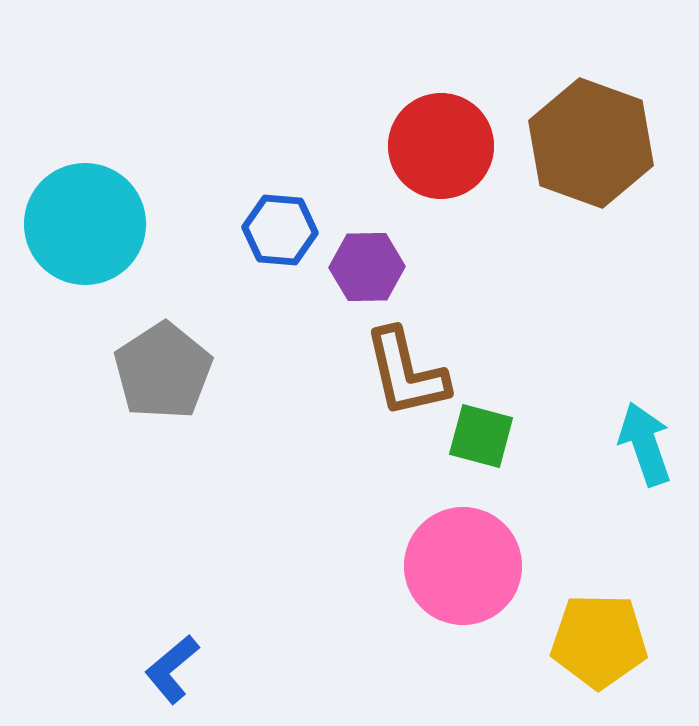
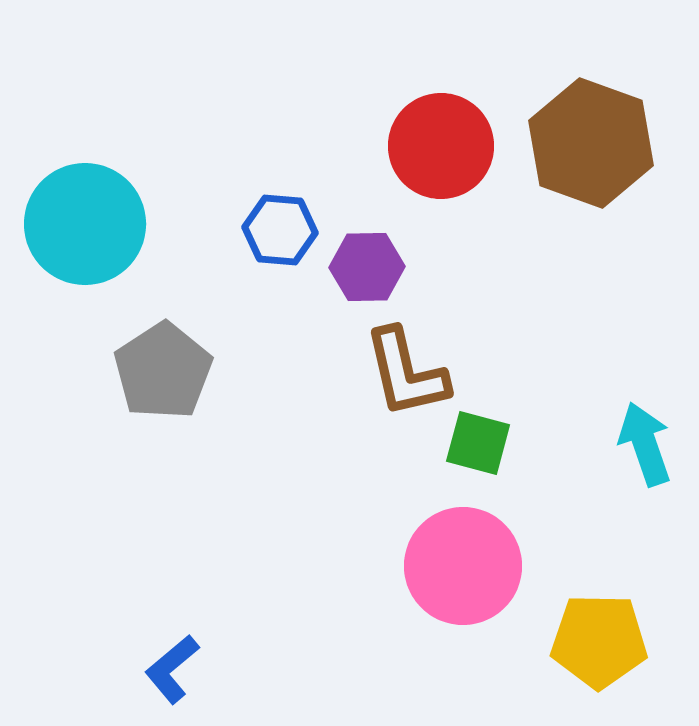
green square: moved 3 px left, 7 px down
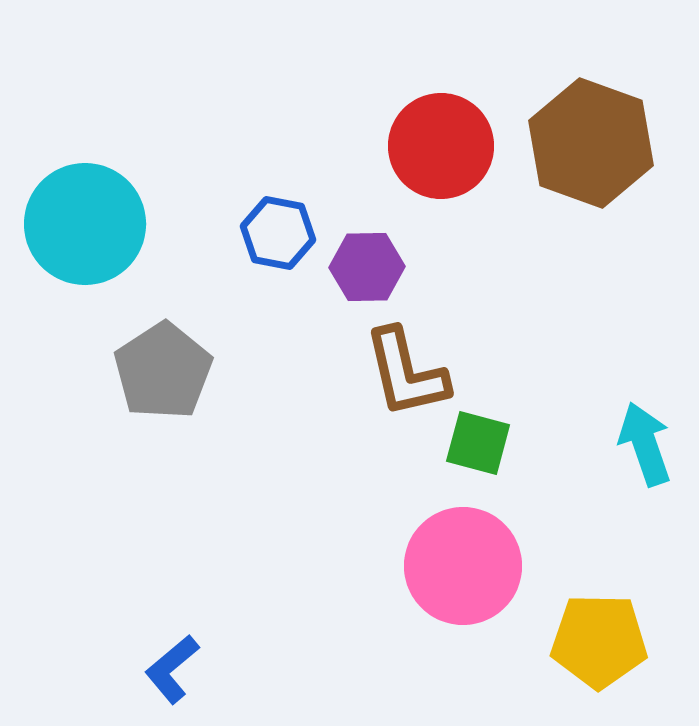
blue hexagon: moved 2 px left, 3 px down; rotated 6 degrees clockwise
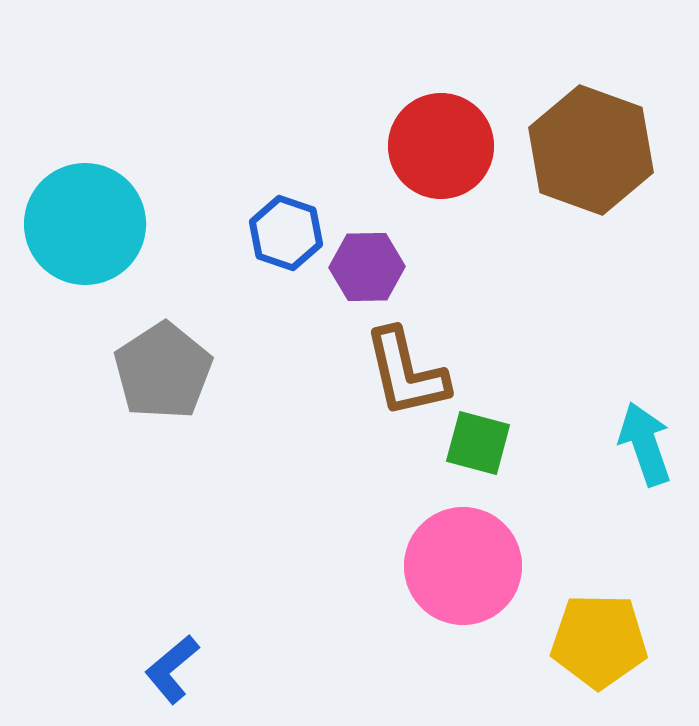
brown hexagon: moved 7 px down
blue hexagon: moved 8 px right; rotated 8 degrees clockwise
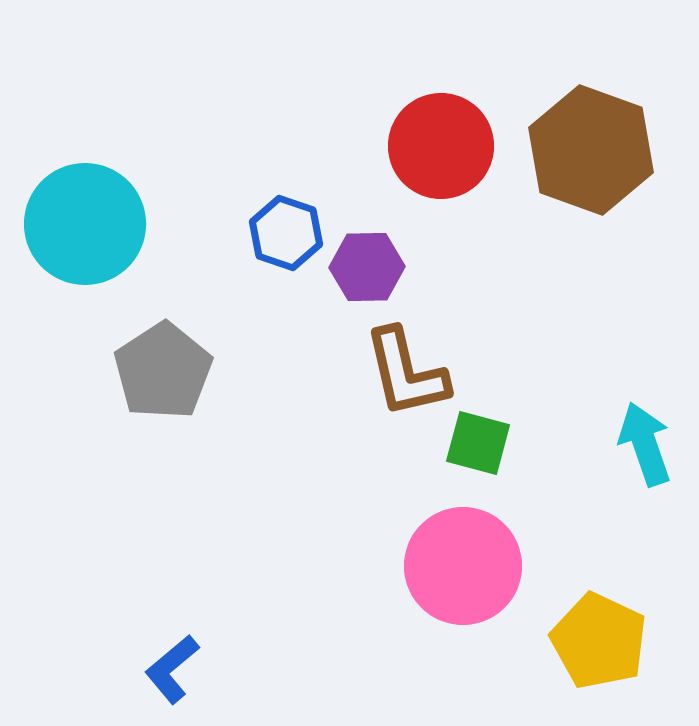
yellow pentagon: rotated 24 degrees clockwise
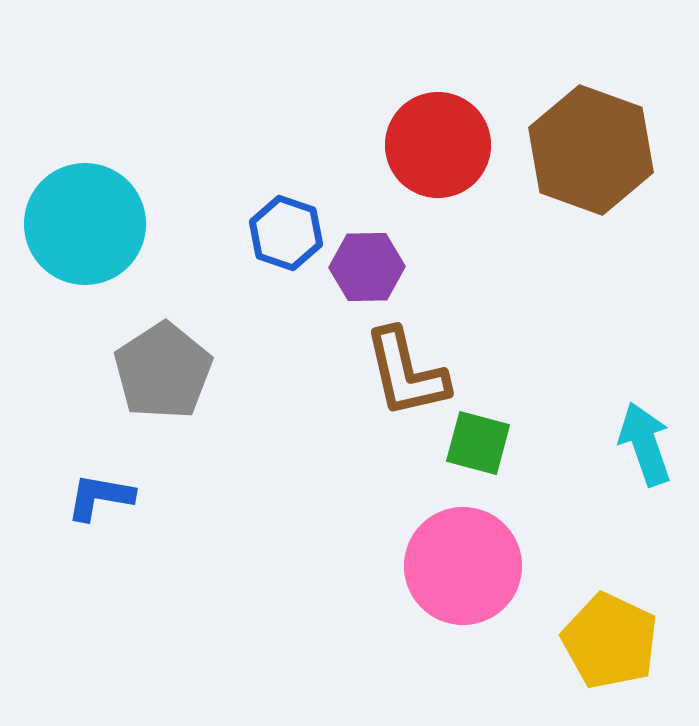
red circle: moved 3 px left, 1 px up
yellow pentagon: moved 11 px right
blue L-shape: moved 72 px left, 172 px up; rotated 50 degrees clockwise
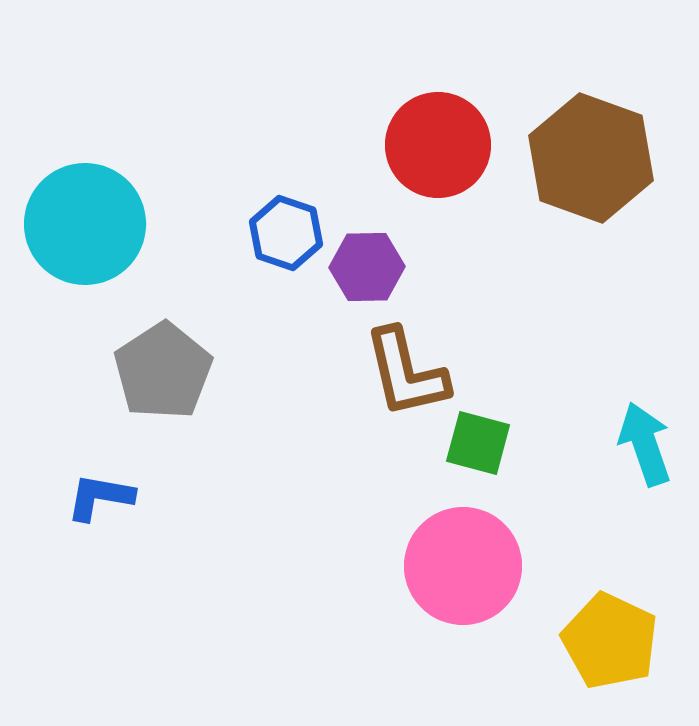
brown hexagon: moved 8 px down
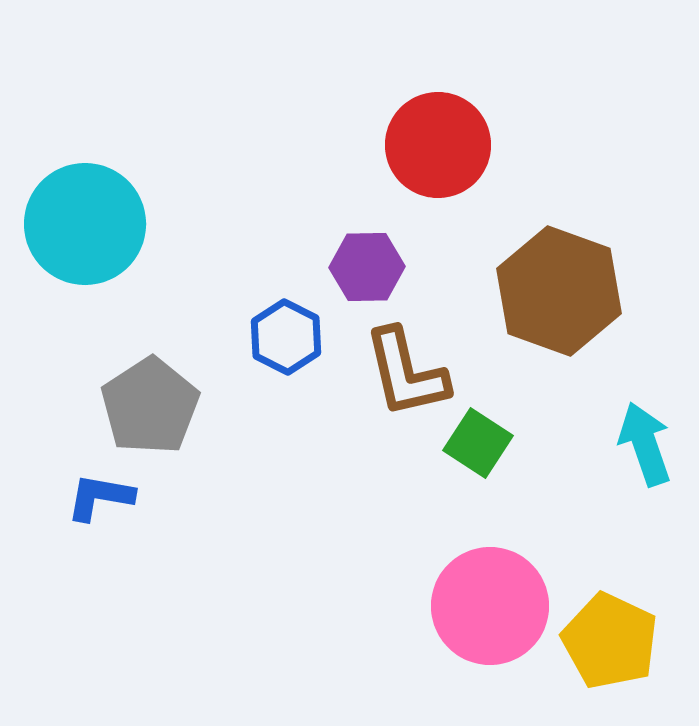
brown hexagon: moved 32 px left, 133 px down
blue hexagon: moved 104 px down; rotated 8 degrees clockwise
gray pentagon: moved 13 px left, 35 px down
green square: rotated 18 degrees clockwise
pink circle: moved 27 px right, 40 px down
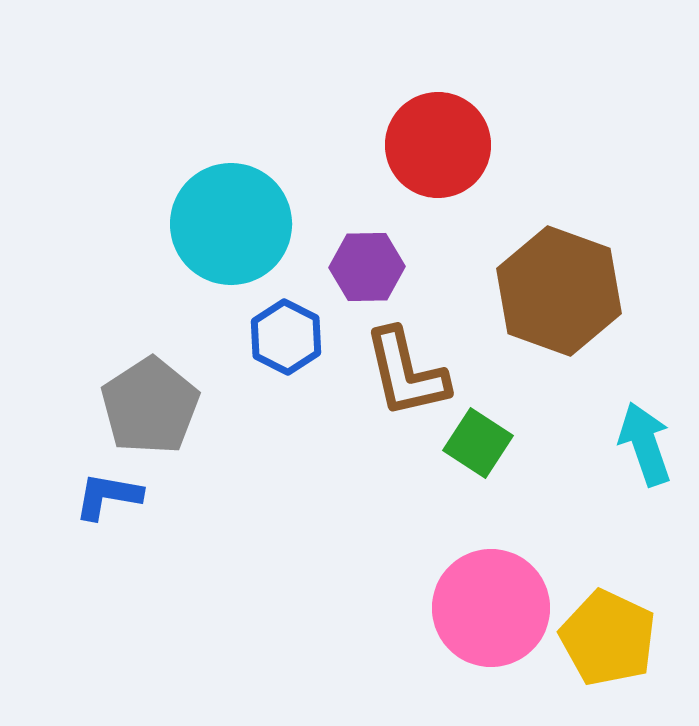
cyan circle: moved 146 px right
blue L-shape: moved 8 px right, 1 px up
pink circle: moved 1 px right, 2 px down
yellow pentagon: moved 2 px left, 3 px up
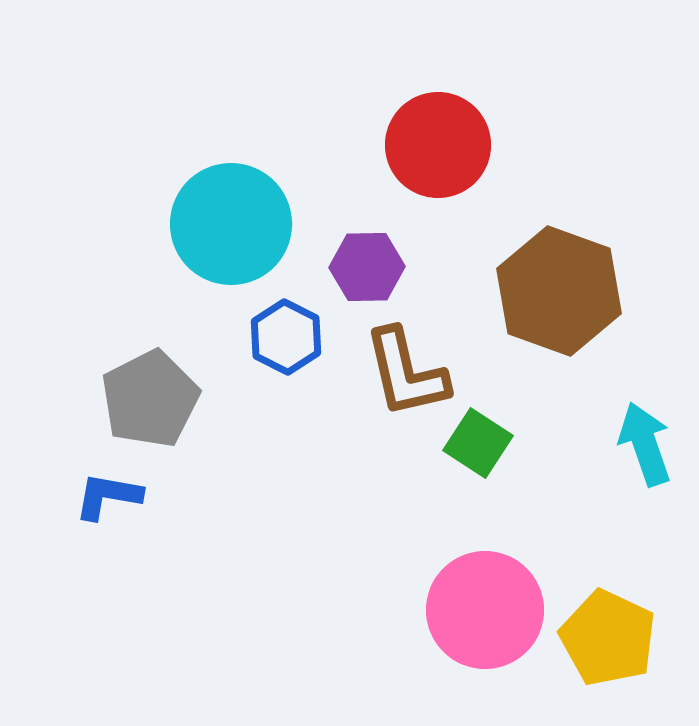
gray pentagon: moved 7 px up; rotated 6 degrees clockwise
pink circle: moved 6 px left, 2 px down
